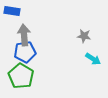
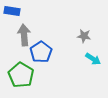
blue pentagon: moved 16 px right; rotated 25 degrees counterclockwise
green pentagon: moved 1 px up
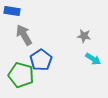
gray arrow: rotated 25 degrees counterclockwise
blue pentagon: moved 8 px down
green pentagon: rotated 15 degrees counterclockwise
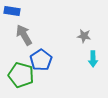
cyan arrow: rotated 56 degrees clockwise
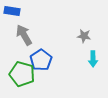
green pentagon: moved 1 px right, 1 px up
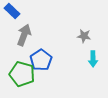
blue rectangle: rotated 35 degrees clockwise
gray arrow: rotated 50 degrees clockwise
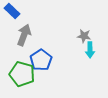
cyan arrow: moved 3 px left, 9 px up
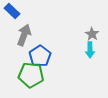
gray star: moved 8 px right, 2 px up; rotated 24 degrees clockwise
blue pentagon: moved 1 px left, 4 px up
green pentagon: moved 9 px right, 1 px down; rotated 10 degrees counterclockwise
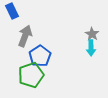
blue rectangle: rotated 21 degrees clockwise
gray arrow: moved 1 px right, 1 px down
cyan arrow: moved 1 px right, 2 px up
green pentagon: rotated 25 degrees counterclockwise
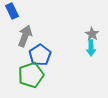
blue pentagon: moved 1 px up
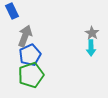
gray star: moved 1 px up
blue pentagon: moved 10 px left; rotated 10 degrees clockwise
